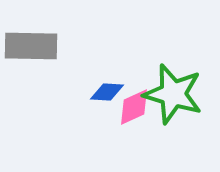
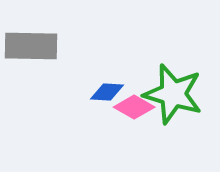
pink diamond: rotated 54 degrees clockwise
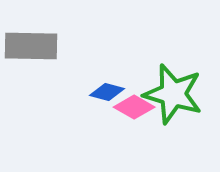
blue diamond: rotated 12 degrees clockwise
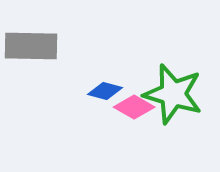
blue diamond: moved 2 px left, 1 px up
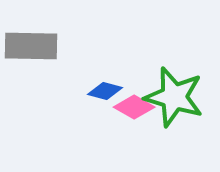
green star: moved 1 px right, 3 px down
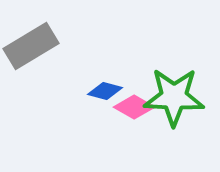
gray rectangle: rotated 32 degrees counterclockwise
green star: rotated 14 degrees counterclockwise
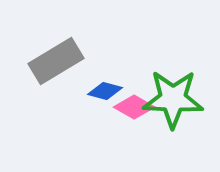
gray rectangle: moved 25 px right, 15 px down
green star: moved 1 px left, 2 px down
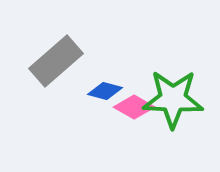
gray rectangle: rotated 10 degrees counterclockwise
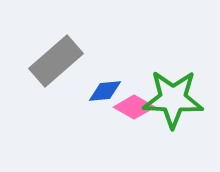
blue diamond: rotated 20 degrees counterclockwise
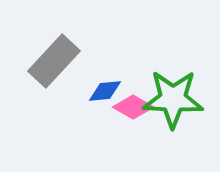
gray rectangle: moved 2 px left; rotated 6 degrees counterclockwise
pink diamond: moved 1 px left
